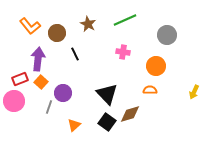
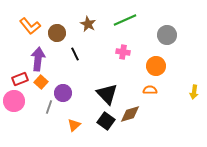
yellow arrow: rotated 16 degrees counterclockwise
black square: moved 1 px left, 1 px up
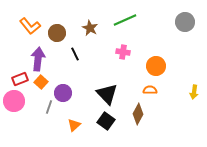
brown star: moved 2 px right, 4 px down
gray circle: moved 18 px right, 13 px up
brown diamond: moved 8 px right; rotated 45 degrees counterclockwise
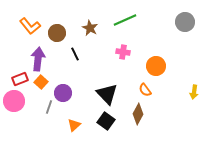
orange semicircle: moved 5 px left; rotated 128 degrees counterclockwise
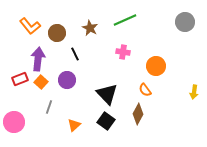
purple circle: moved 4 px right, 13 px up
pink circle: moved 21 px down
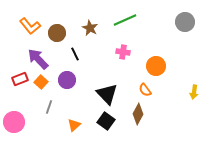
purple arrow: rotated 50 degrees counterclockwise
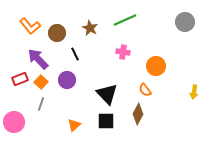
gray line: moved 8 px left, 3 px up
black square: rotated 36 degrees counterclockwise
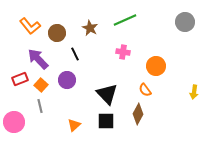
orange square: moved 3 px down
gray line: moved 1 px left, 2 px down; rotated 32 degrees counterclockwise
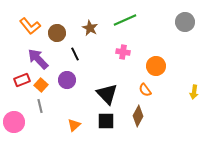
red rectangle: moved 2 px right, 1 px down
brown diamond: moved 2 px down
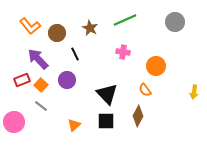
gray circle: moved 10 px left
gray line: moved 1 px right; rotated 40 degrees counterclockwise
